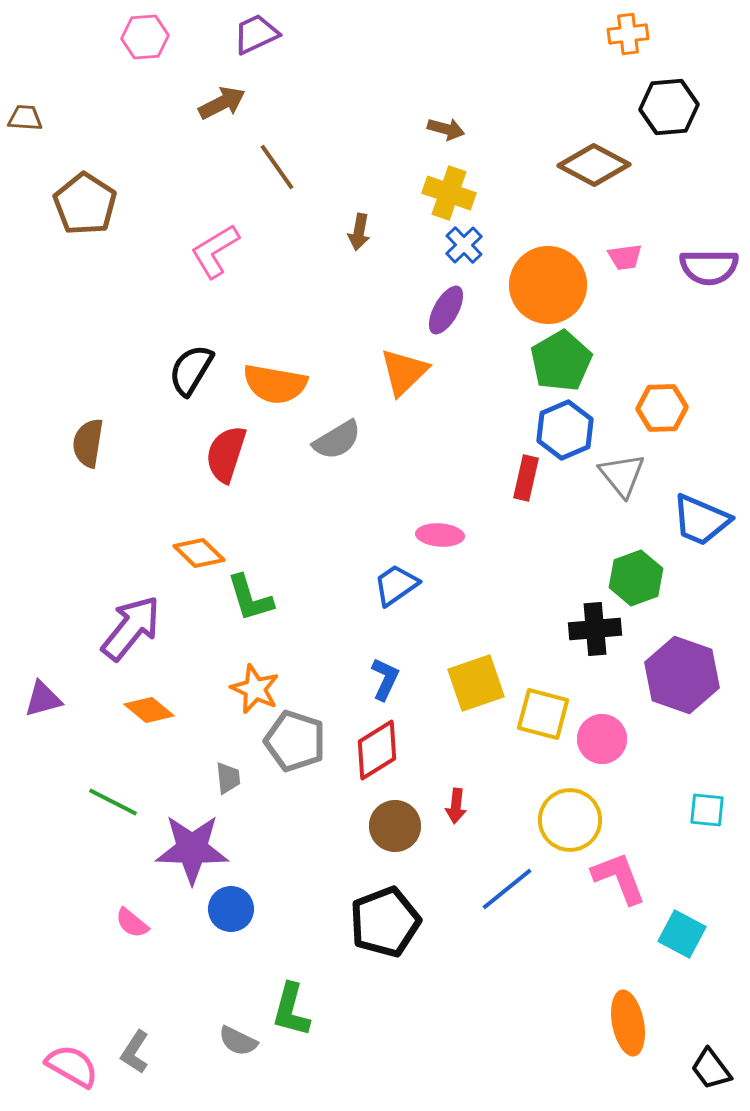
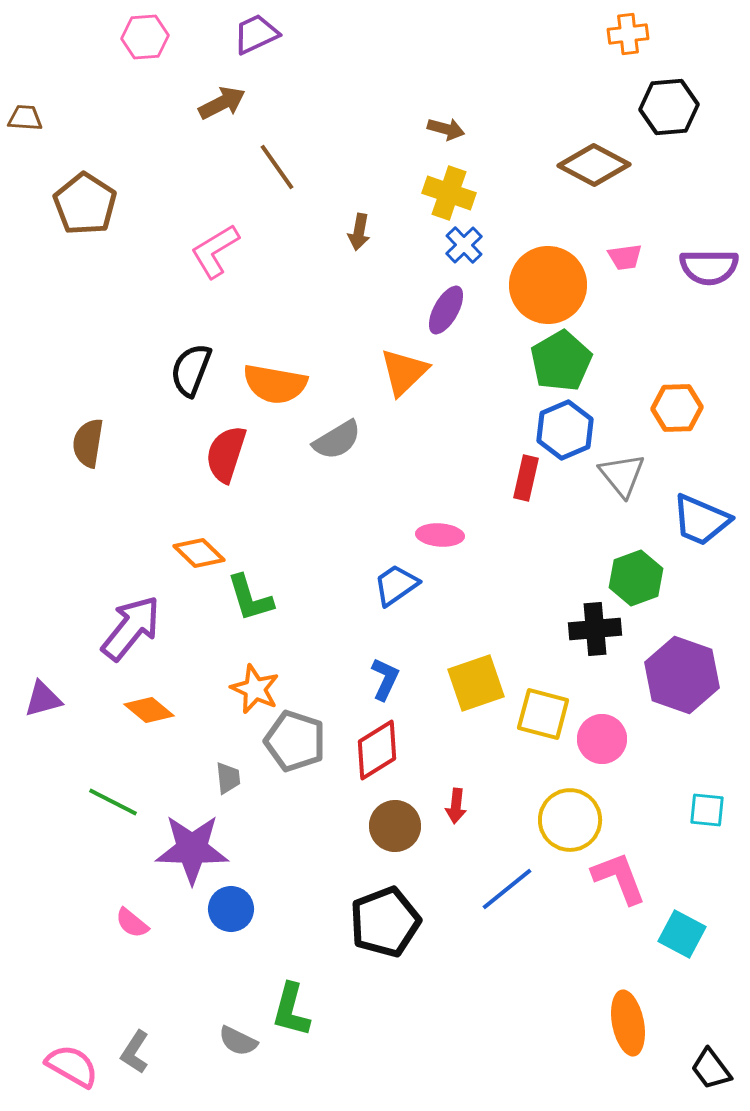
black semicircle at (191, 370): rotated 10 degrees counterclockwise
orange hexagon at (662, 408): moved 15 px right
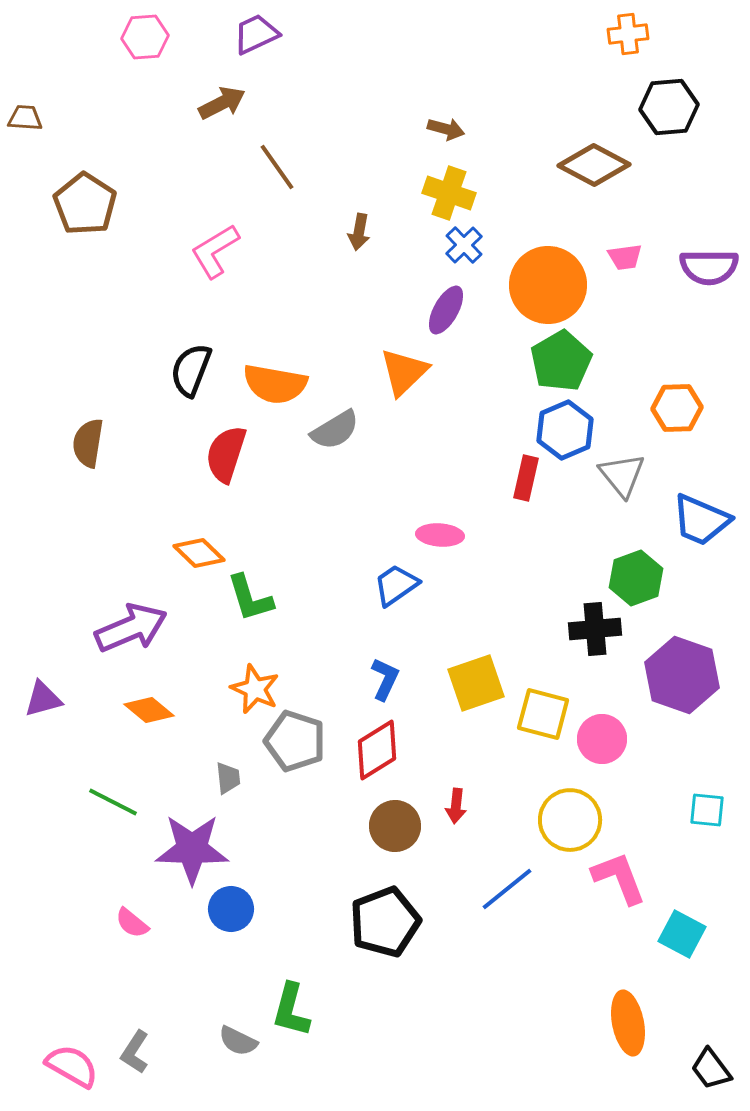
gray semicircle at (337, 440): moved 2 px left, 10 px up
purple arrow at (131, 628): rotated 28 degrees clockwise
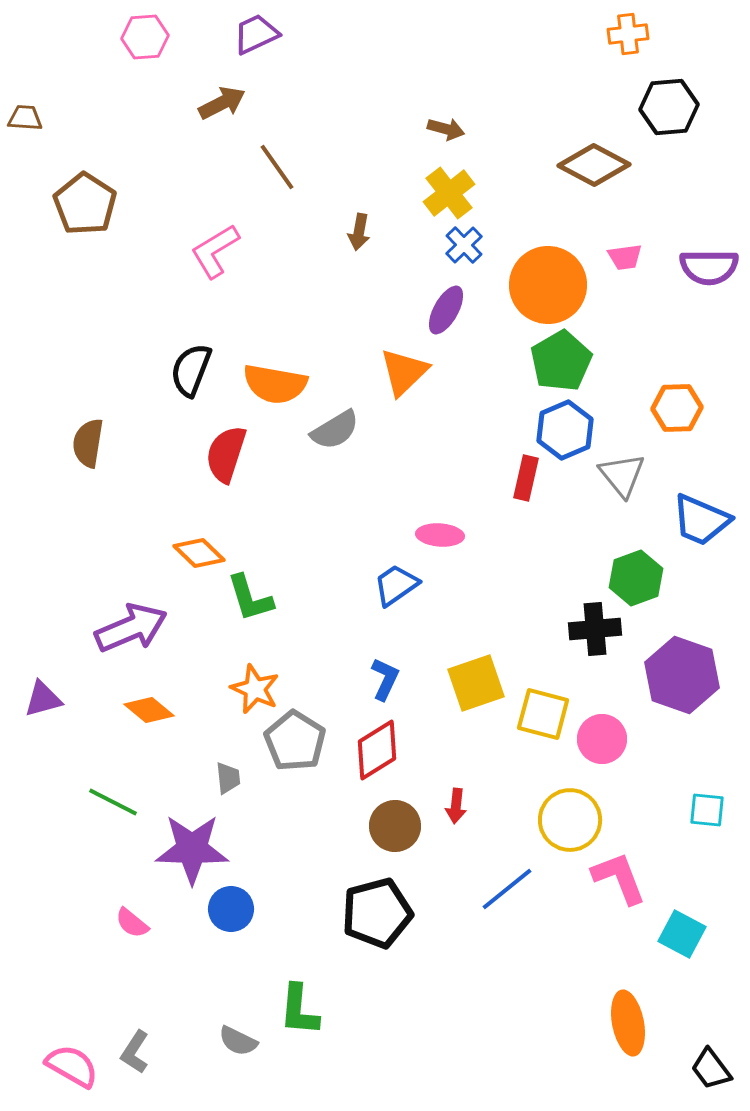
yellow cross at (449, 193): rotated 33 degrees clockwise
gray pentagon at (295, 741): rotated 14 degrees clockwise
black pentagon at (385, 922): moved 8 px left, 9 px up; rotated 6 degrees clockwise
green L-shape at (291, 1010): moved 8 px right; rotated 10 degrees counterclockwise
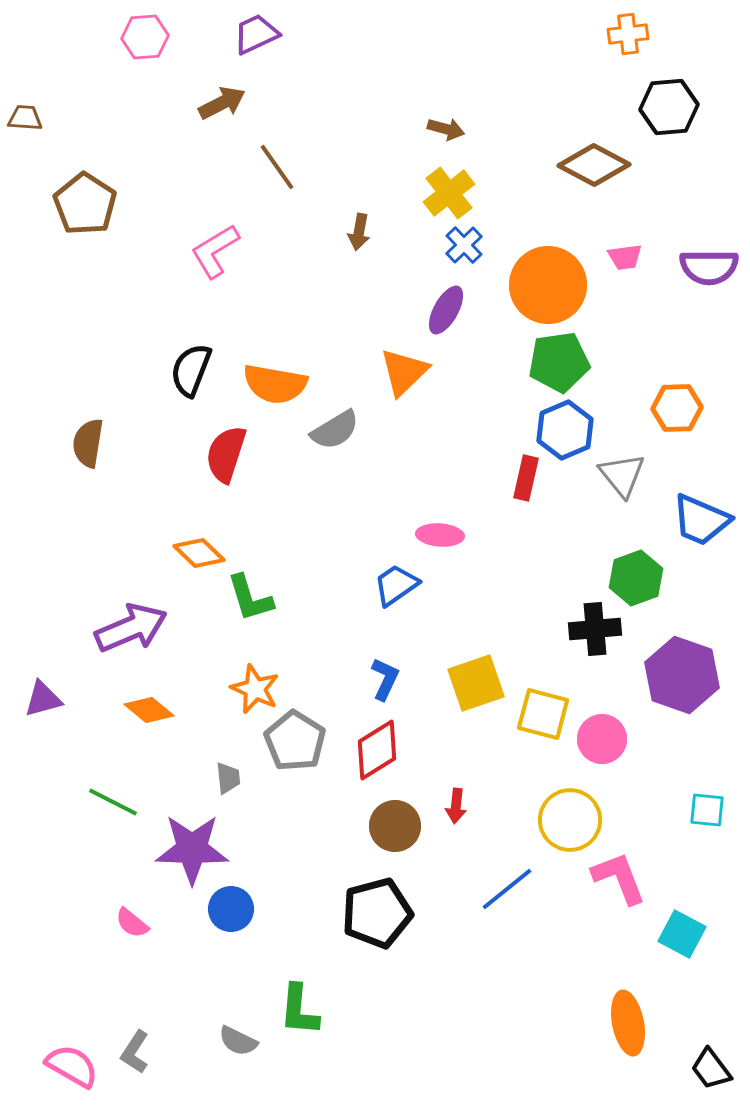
green pentagon at (561, 361): moved 2 px left, 1 px down; rotated 22 degrees clockwise
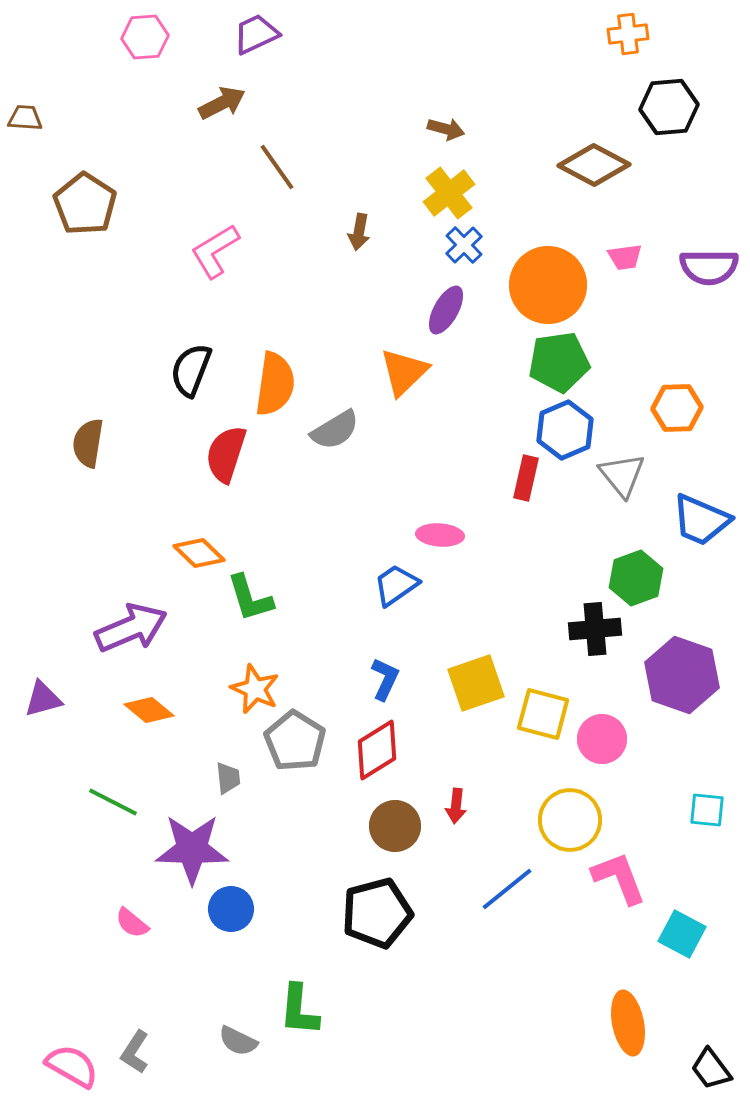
orange semicircle at (275, 384): rotated 92 degrees counterclockwise
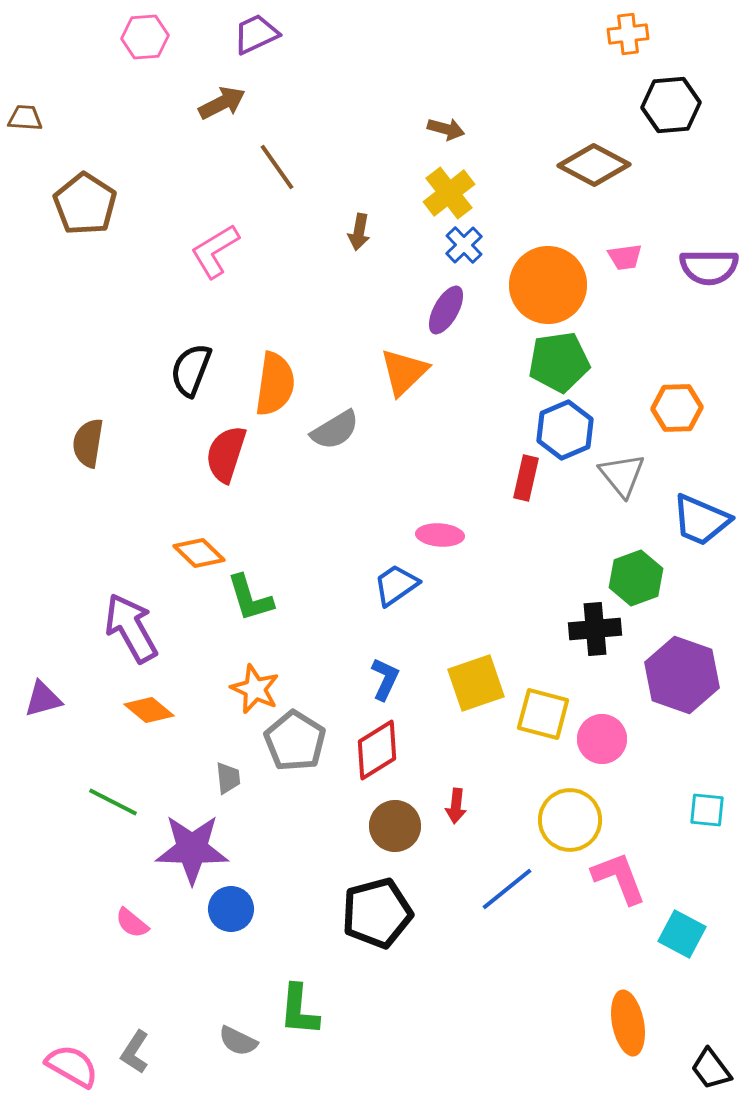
black hexagon at (669, 107): moved 2 px right, 2 px up
purple arrow at (131, 628): rotated 96 degrees counterclockwise
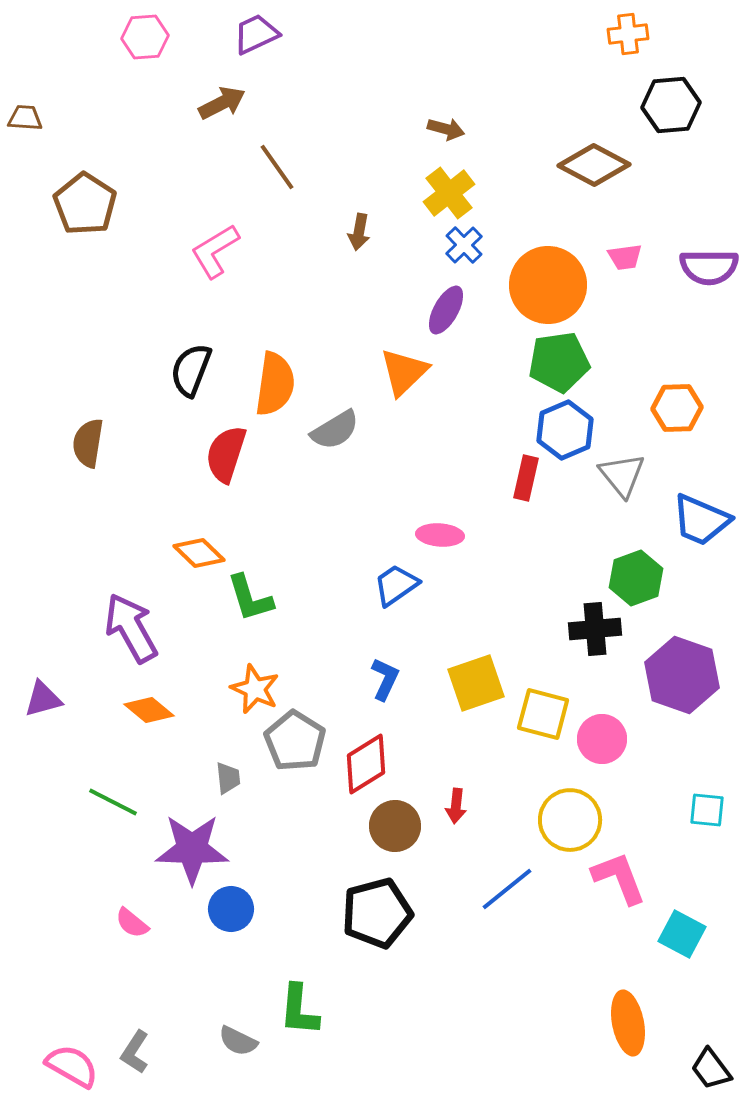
red diamond at (377, 750): moved 11 px left, 14 px down
